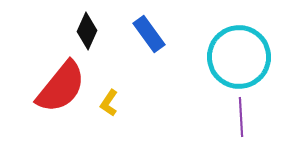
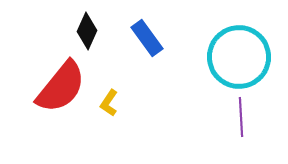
blue rectangle: moved 2 px left, 4 px down
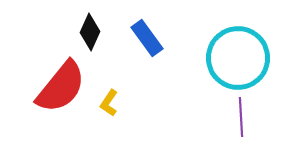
black diamond: moved 3 px right, 1 px down
cyan circle: moved 1 px left, 1 px down
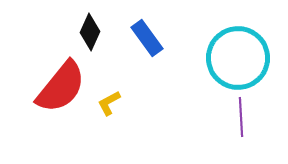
yellow L-shape: rotated 28 degrees clockwise
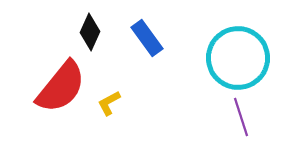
purple line: rotated 15 degrees counterclockwise
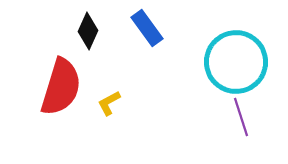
black diamond: moved 2 px left, 1 px up
blue rectangle: moved 10 px up
cyan circle: moved 2 px left, 4 px down
red semicircle: rotated 22 degrees counterclockwise
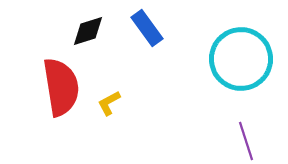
black diamond: rotated 48 degrees clockwise
cyan circle: moved 5 px right, 3 px up
red semicircle: rotated 26 degrees counterclockwise
purple line: moved 5 px right, 24 px down
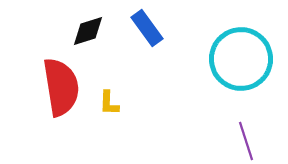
yellow L-shape: rotated 60 degrees counterclockwise
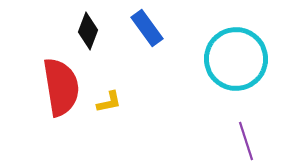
black diamond: rotated 51 degrees counterclockwise
cyan circle: moved 5 px left
yellow L-shape: moved 1 px up; rotated 104 degrees counterclockwise
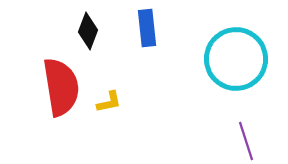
blue rectangle: rotated 30 degrees clockwise
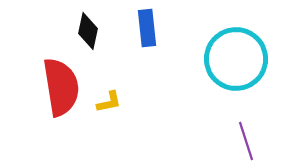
black diamond: rotated 9 degrees counterclockwise
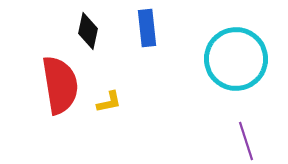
red semicircle: moved 1 px left, 2 px up
